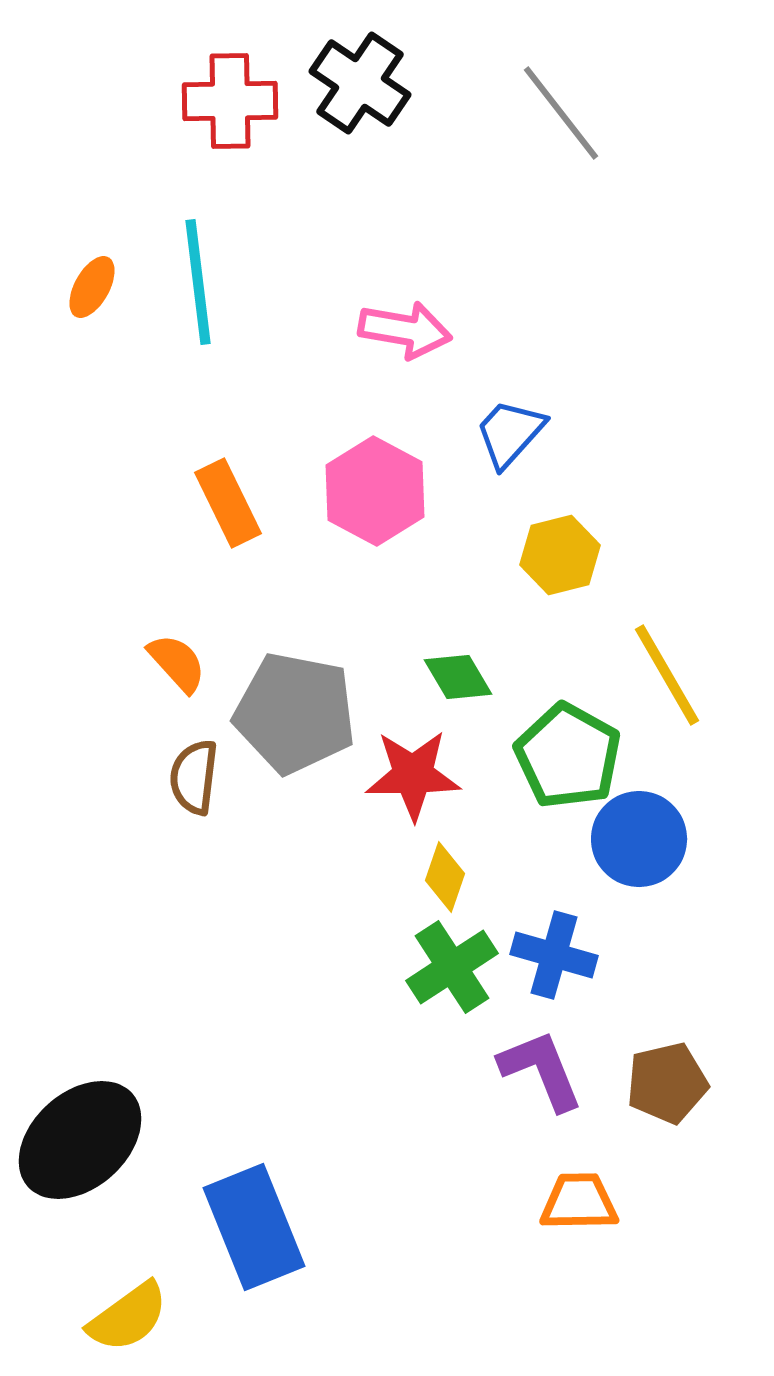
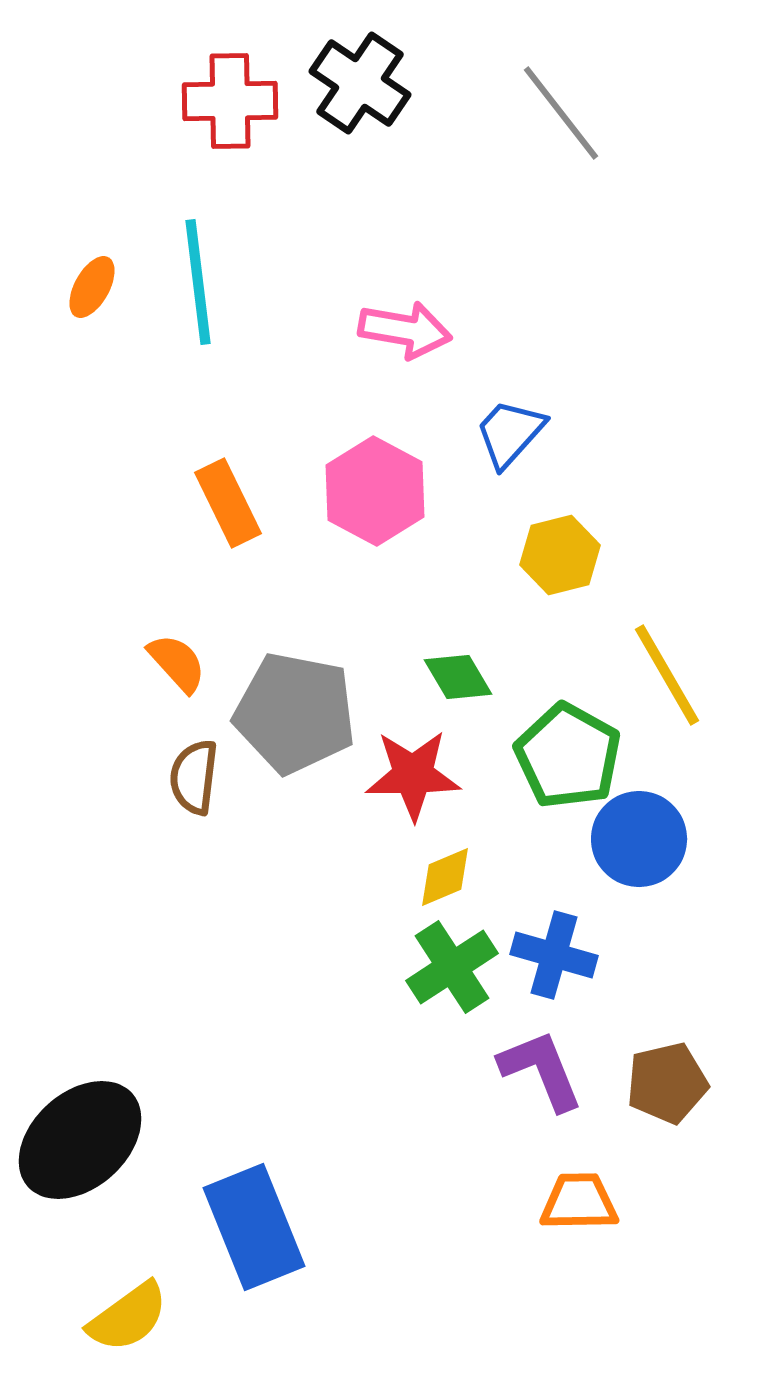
yellow diamond: rotated 48 degrees clockwise
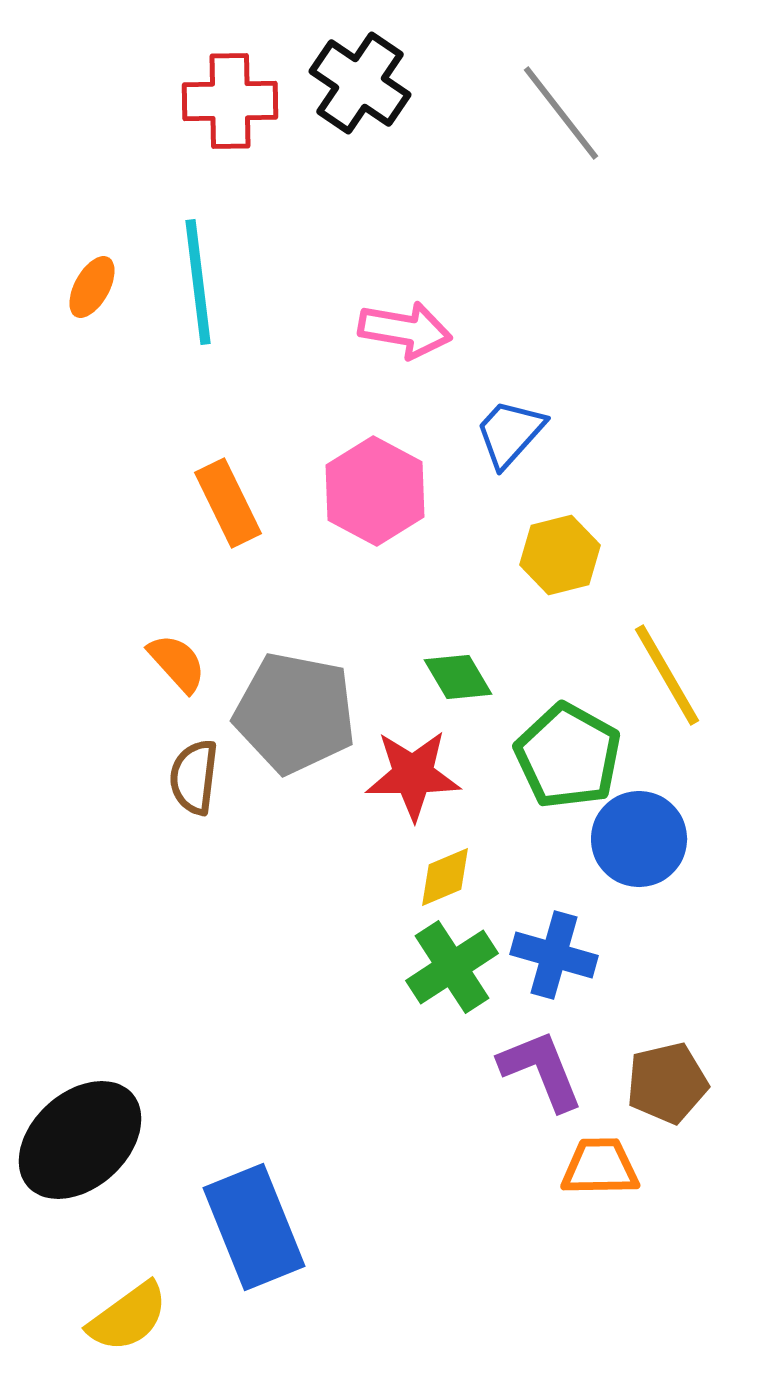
orange trapezoid: moved 21 px right, 35 px up
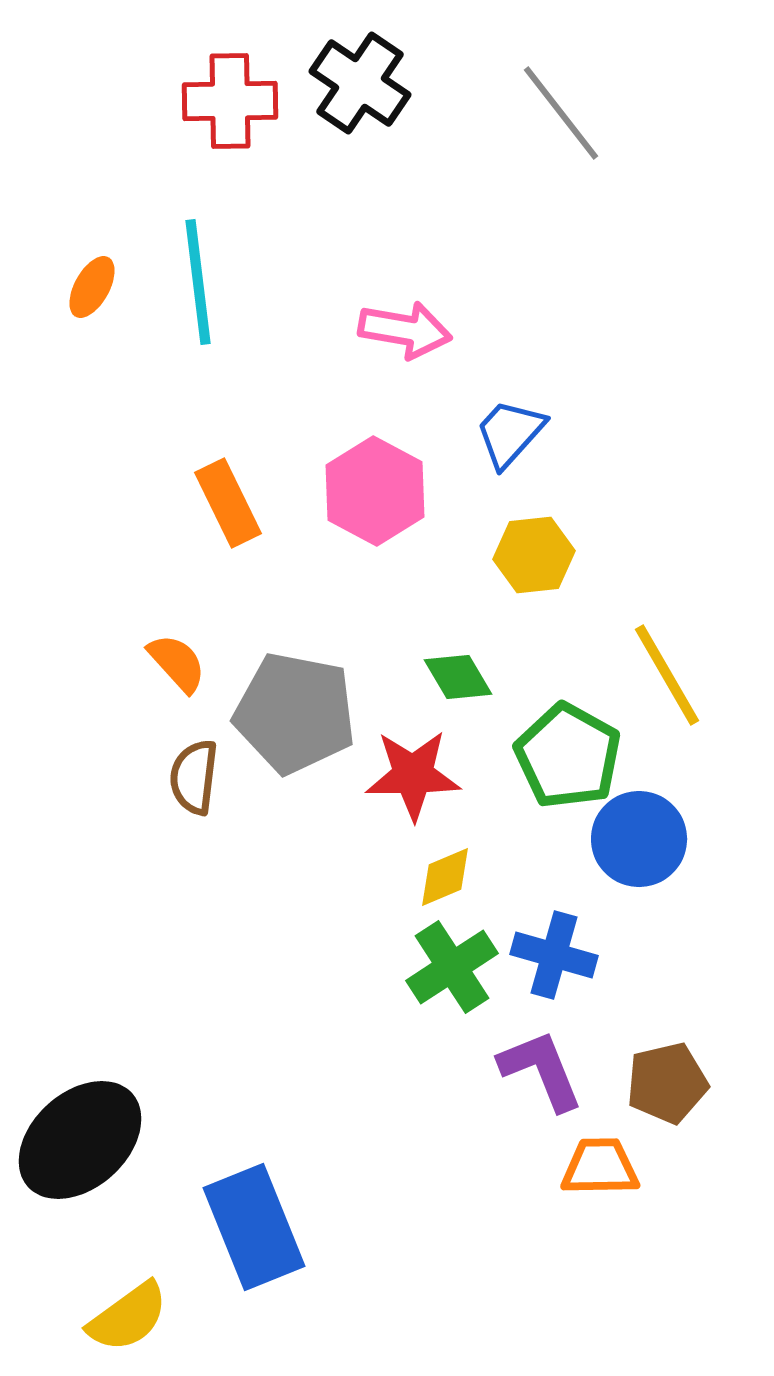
yellow hexagon: moved 26 px left; rotated 8 degrees clockwise
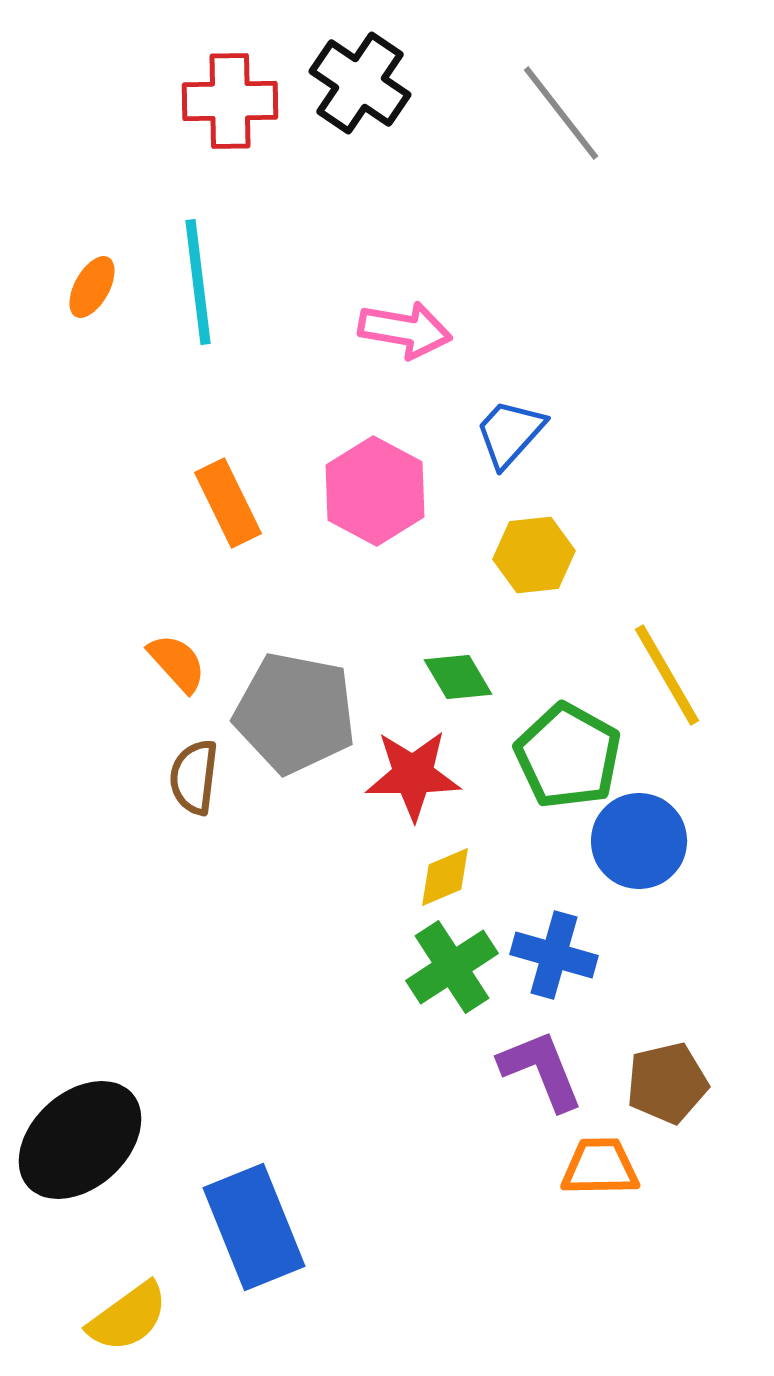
blue circle: moved 2 px down
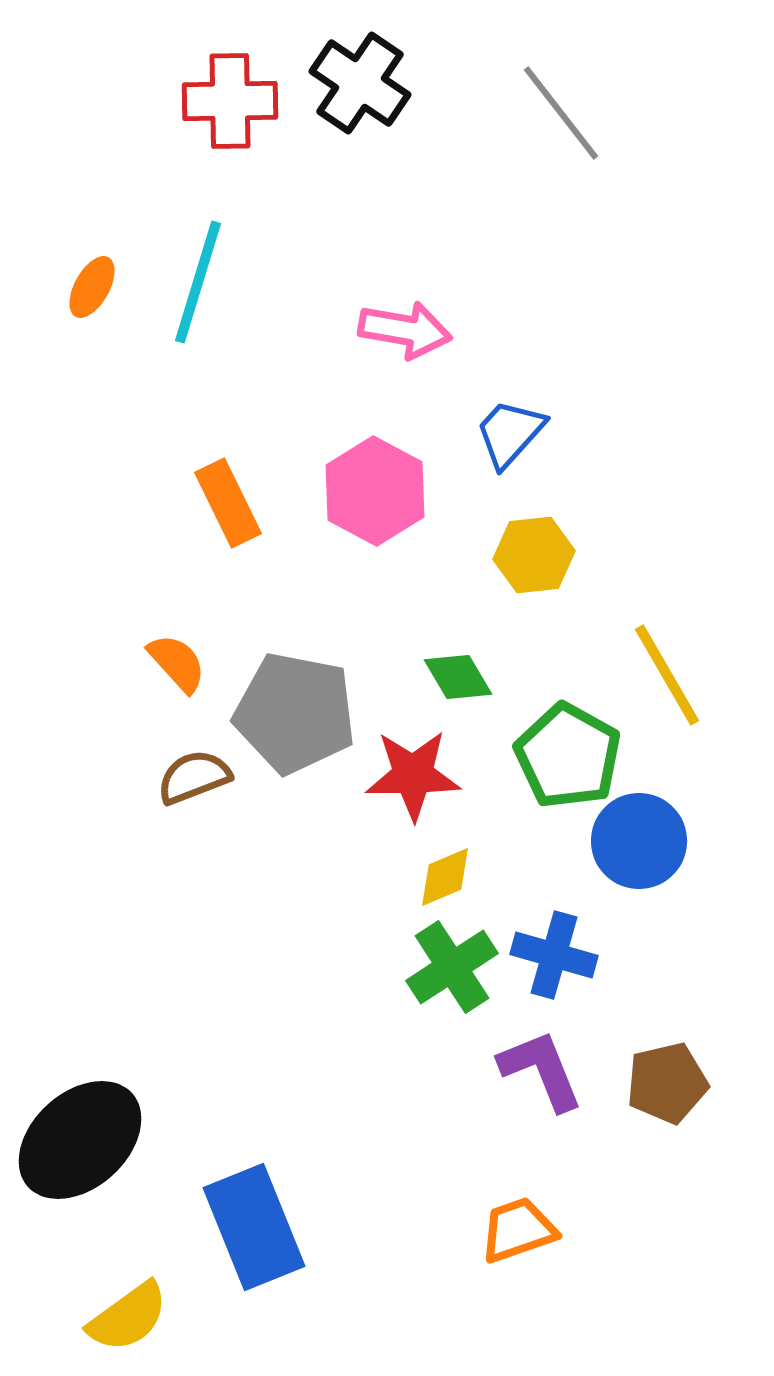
cyan line: rotated 24 degrees clockwise
brown semicircle: rotated 62 degrees clockwise
orange trapezoid: moved 82 px left, 63 px down; rotated 18 degrees counterclockwise
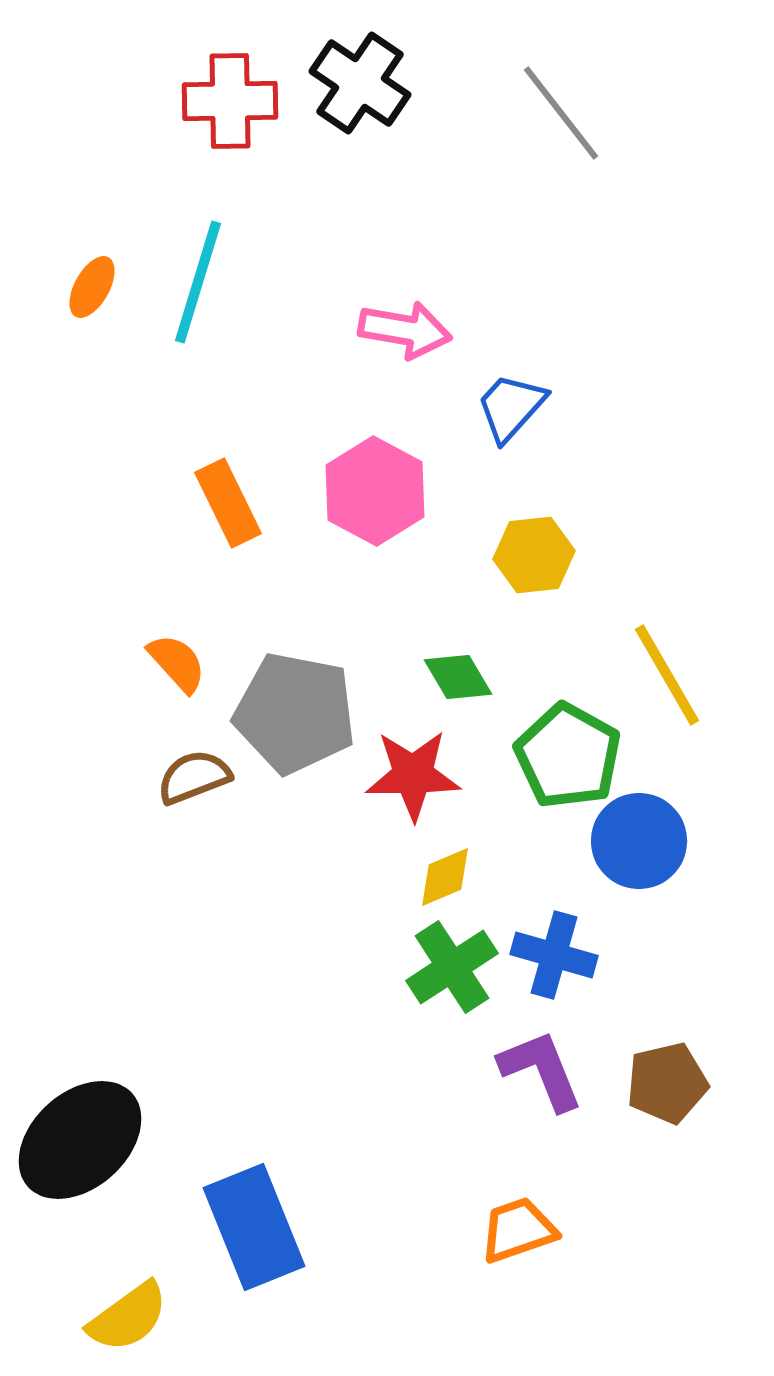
blue trapezoid: moved 1 px right, 26 px up
